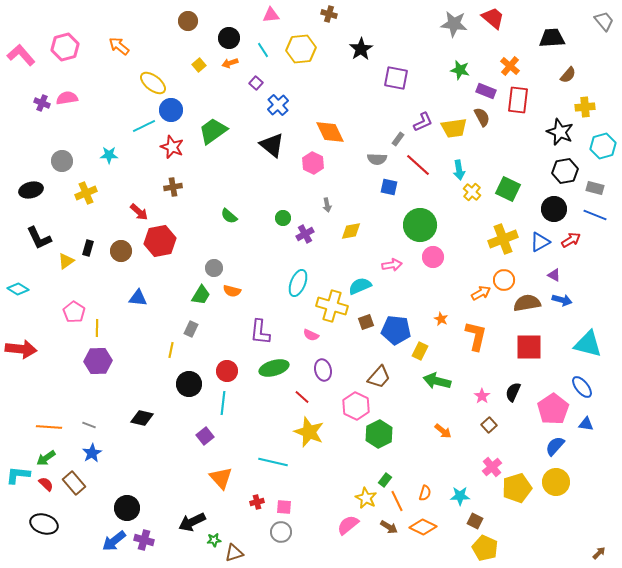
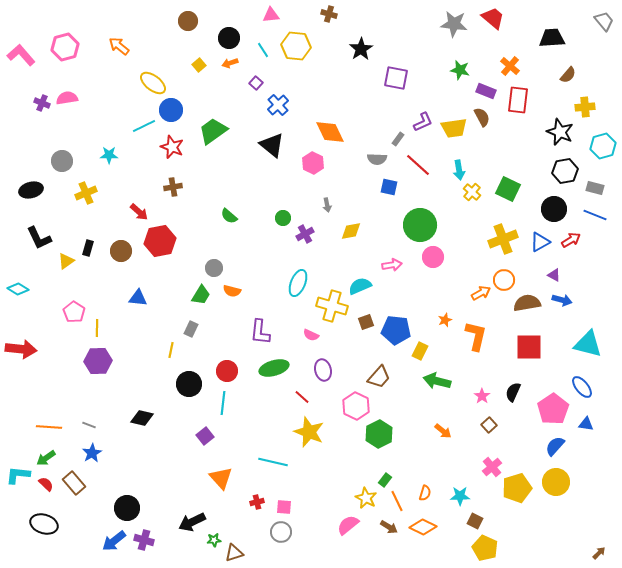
yellow hexagon at (301, 49): moved 5 px left, 3 px up; rotated 12 degrees clockwise
orange star at (441, 319): moved 4 px right, 1 px down; rotated 24 degrees clockwise
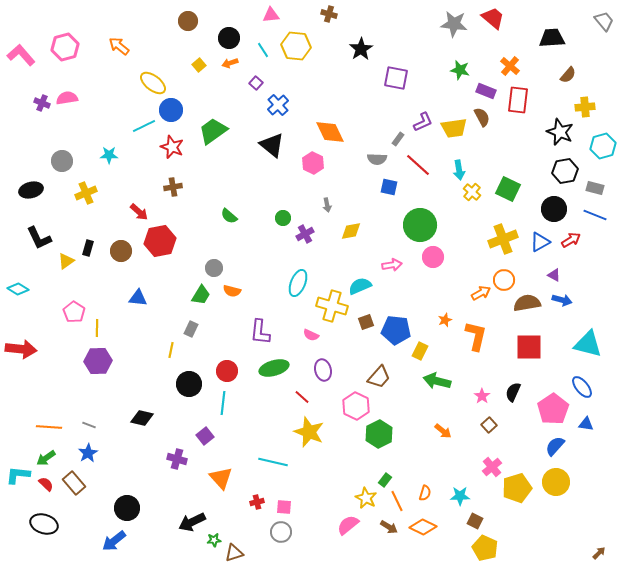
blue star at (92, 453): moved 4 px left
purple cross at (144, 540): moved 33 px right, 81 px up
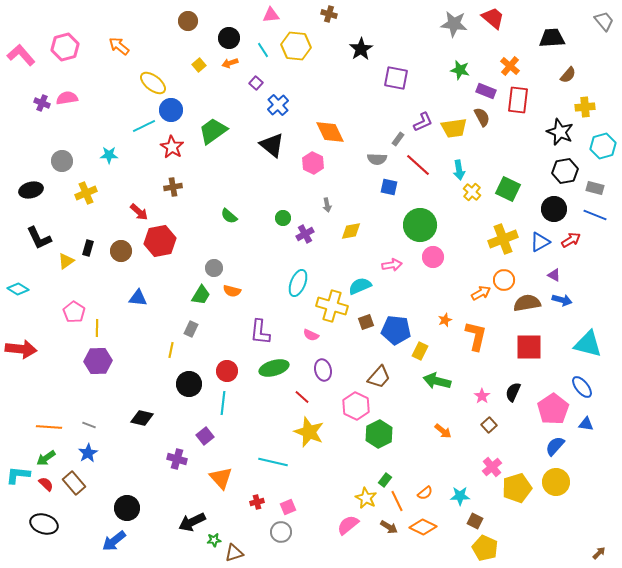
red star at (172, 147): rotated 10 degrees clockwise
orange semicircle at (425, 493): rotated 35 degrees clockwise
pink square at (284, 507): moved 4 px right; rotated 28 degrees counterclockwise
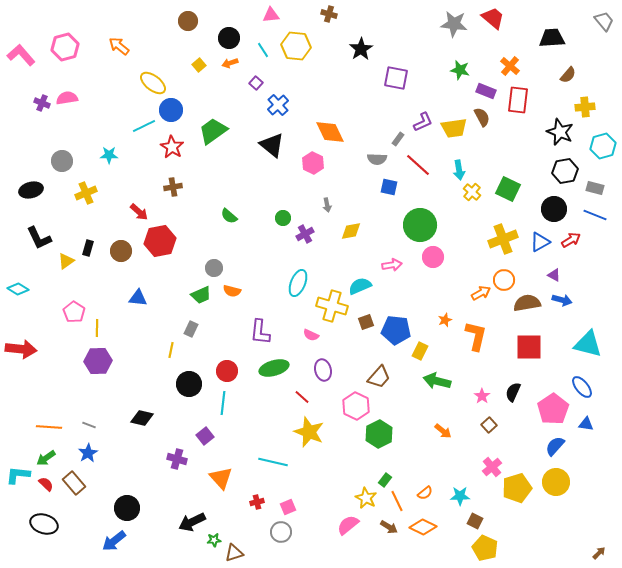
green trapezoid at (201, 295): rotated 35 degrees clockwise
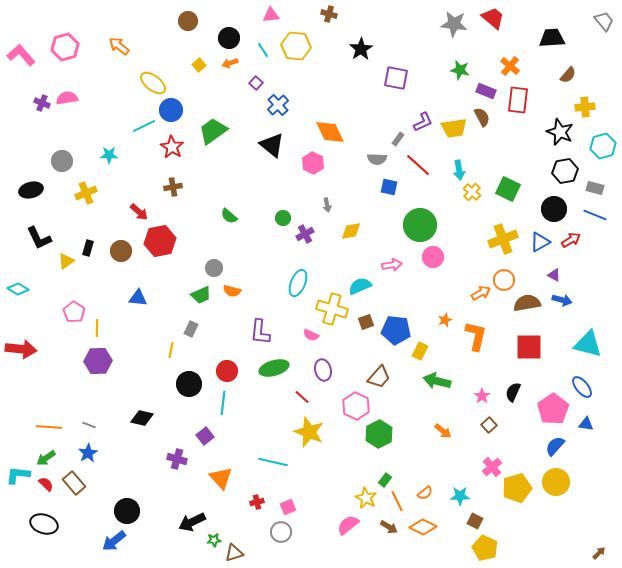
yellow cross at (332, 306): moved 3 px down
black circle at (127, 508): moved 3 px down
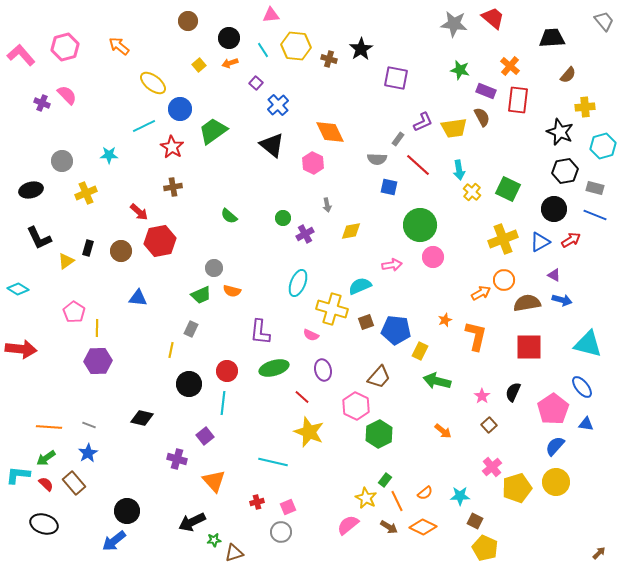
brown cross at (329, 14): moved 45 px down
pink semicircle at (67, 98): moved 3 px up; rotated 55 degrees clockwise
blue circle at (171, 110): moved 9 px right, 1 px up
orange triangle at (221, 478): moved 7 px left, 3 px down
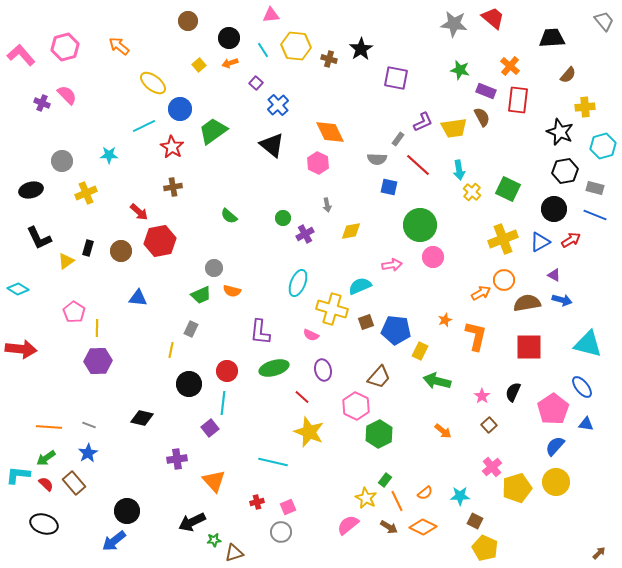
pink hexagon at (313, 163): moved 5 px right
purple square at (205, 436): moved 5 px right, 8 px up
purple cross at (177, 459): rotated 24 degrees counterclockwise
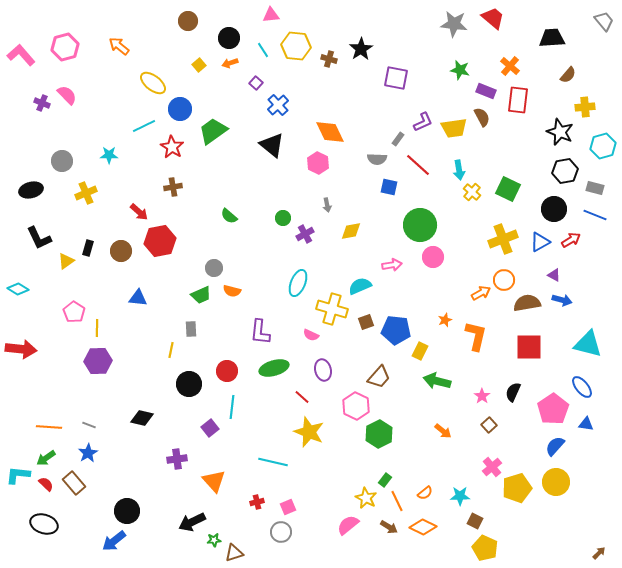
gray rectangle at (191, 329): rotated 28 degrees counterclockwise
cyan line at (223, 403): moved 9 px right, 4 px down
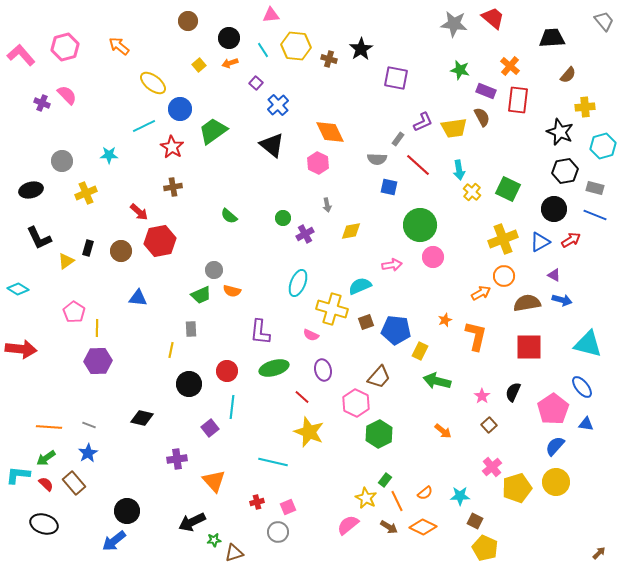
gray circle at (214, 268): moved 2 px down
orange circle at (504, 280): moved 4 px up
pink hexagon at (356, 406): moved 3 px up
gray circle at (281, 532): moved 3 px left
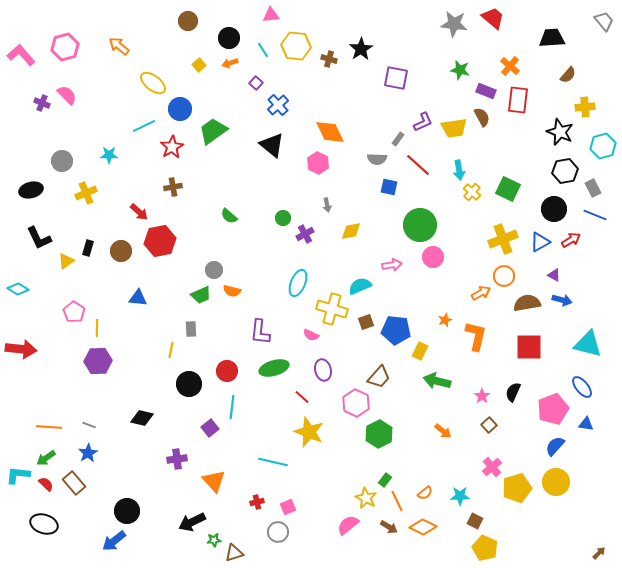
red star at (172, 147): rotated 10 degrees clockwise
gray rectangle at (595, 188): moved 2 px left; rotated 48 degrees clockwise
pink pentagon at (553, 409): rotated 12 degrees clockwise
